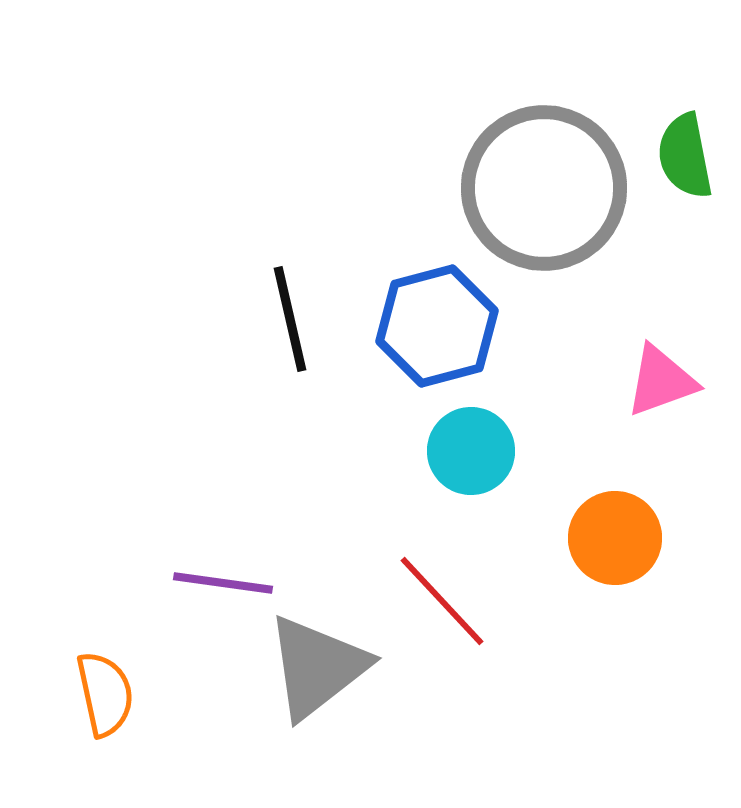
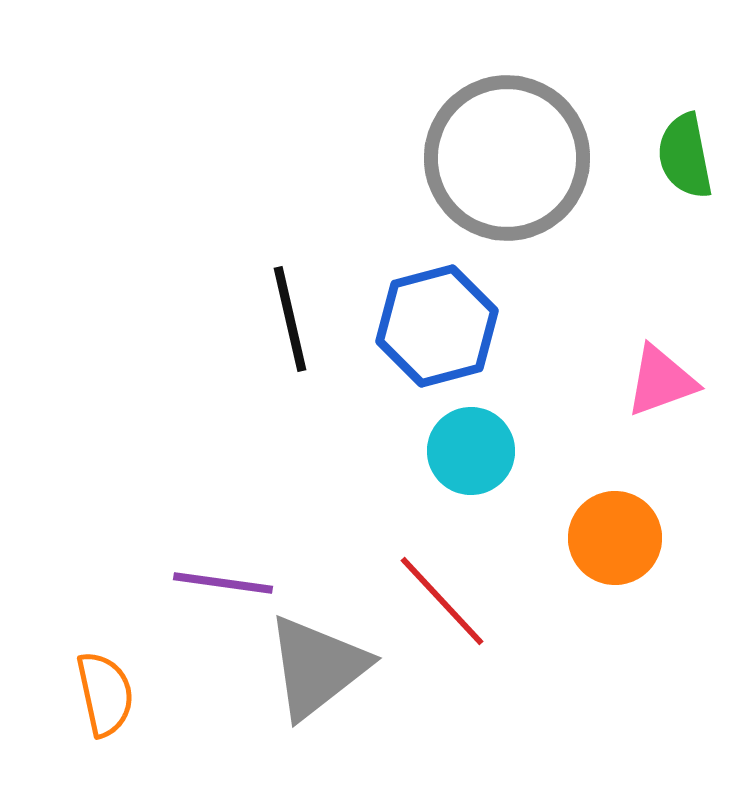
gray circle: moved 37 px left, 30 px up
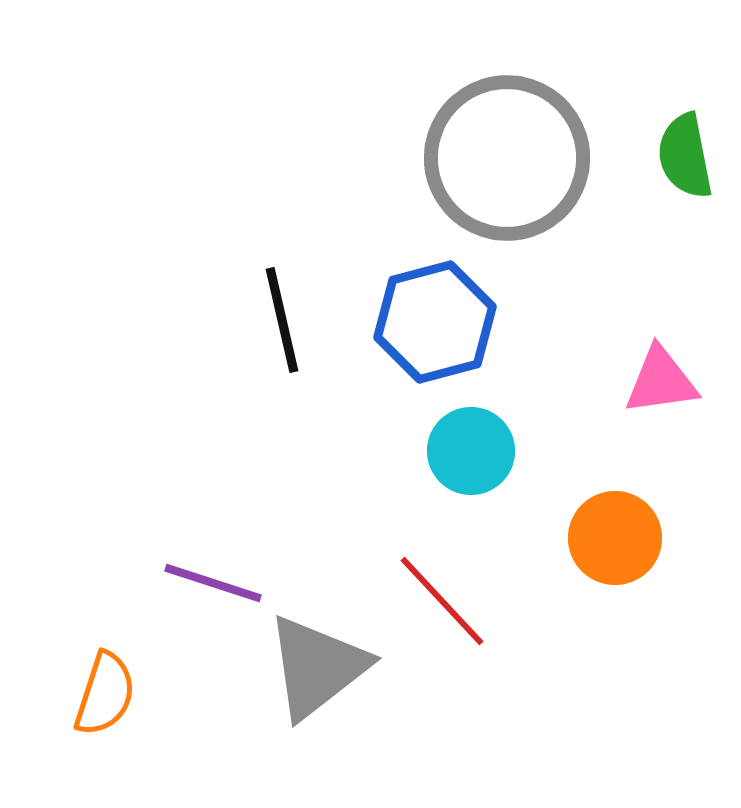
black line: moved 8 px left, 1 px down
blue hexagon: moved 2 px left, 4 px up
pink triangle: rotated 12 degrees clockwise
purple line: moved 10 px left; rotated 10 degrees clockwise
orange semicircle: rotated 30 degrees clockwise
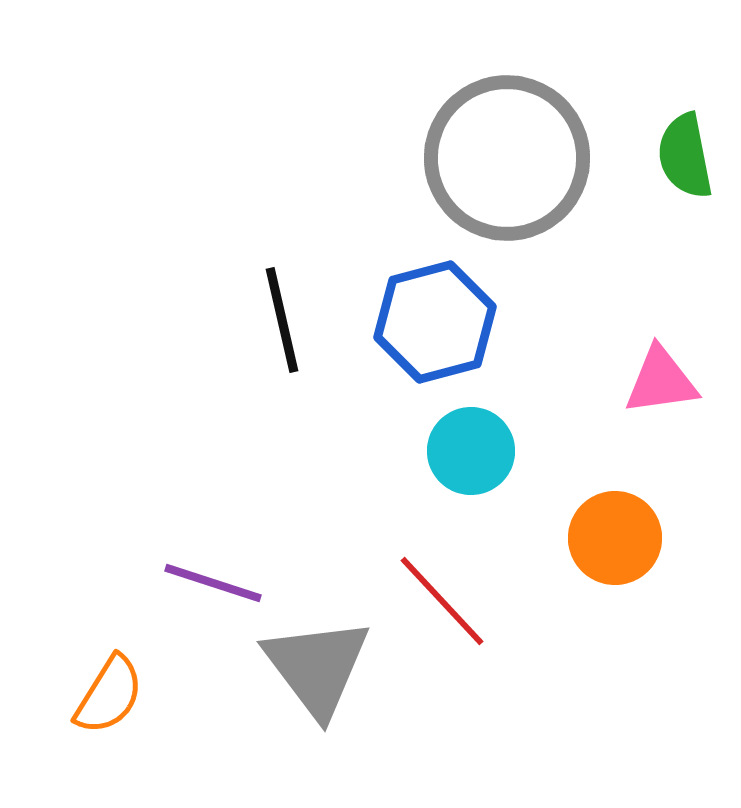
gray triangle: rotated 29 degrees counterclockwise
orange semicircle: moved 4 px right, 1 px down; rotated 14 degrees clockwise
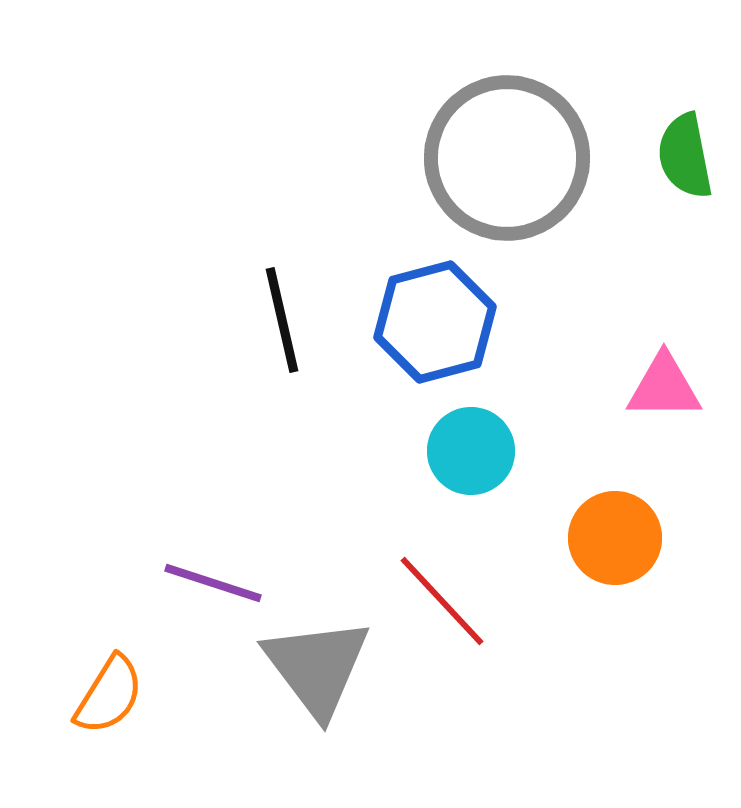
pink triangle: moved 3 px right, 6 px down; rotated 8 degrees clockwise
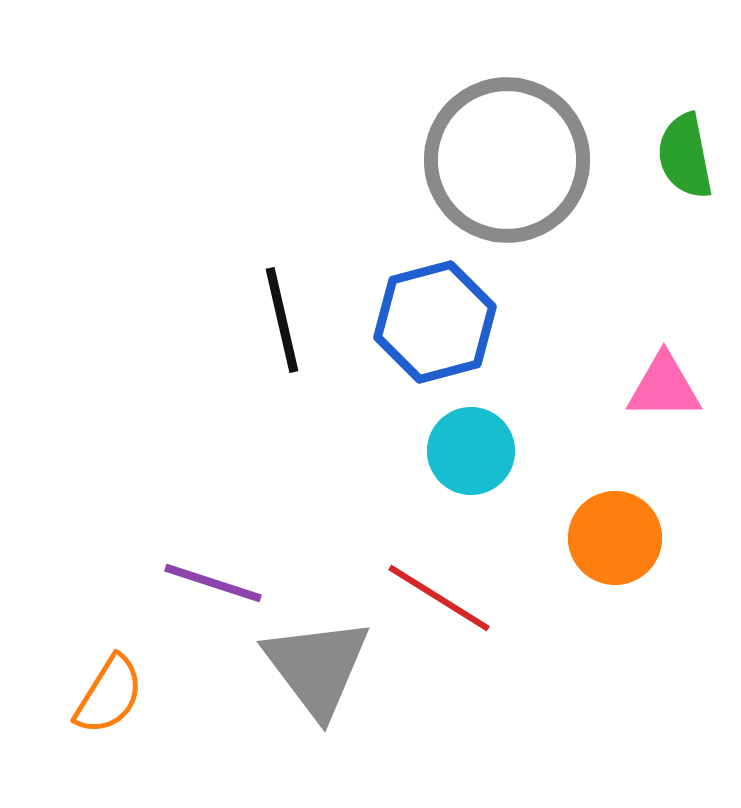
gray circle: moved 2 px down
red line: moved 3 px left, 3 px up; rotated 15 degrees counterclockwise
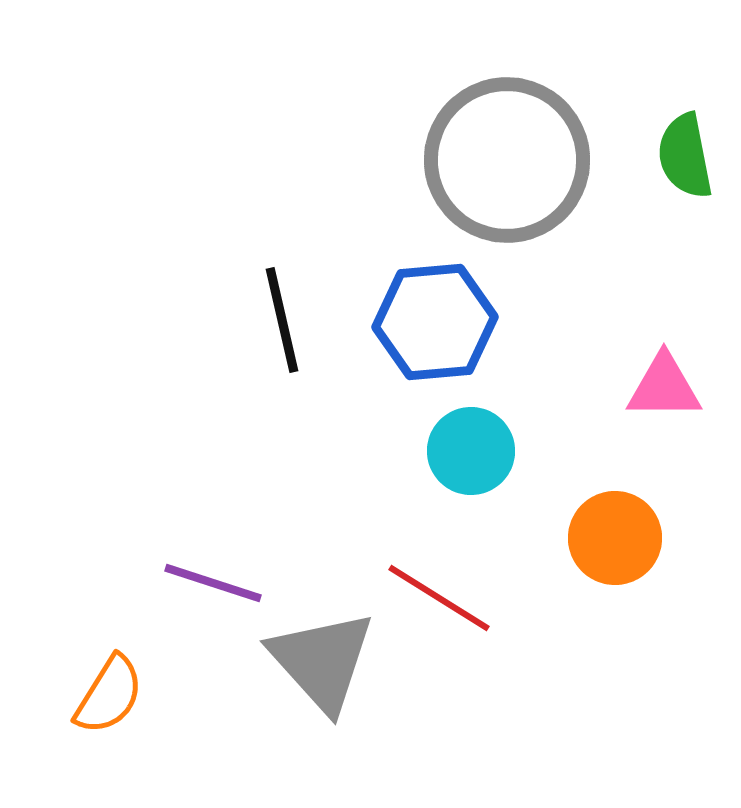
blue hexagon: rotated 10 degrees clockwise
gray triangle: moved 5 px right, 6 px up; rotated 5 degrees counterclockwise
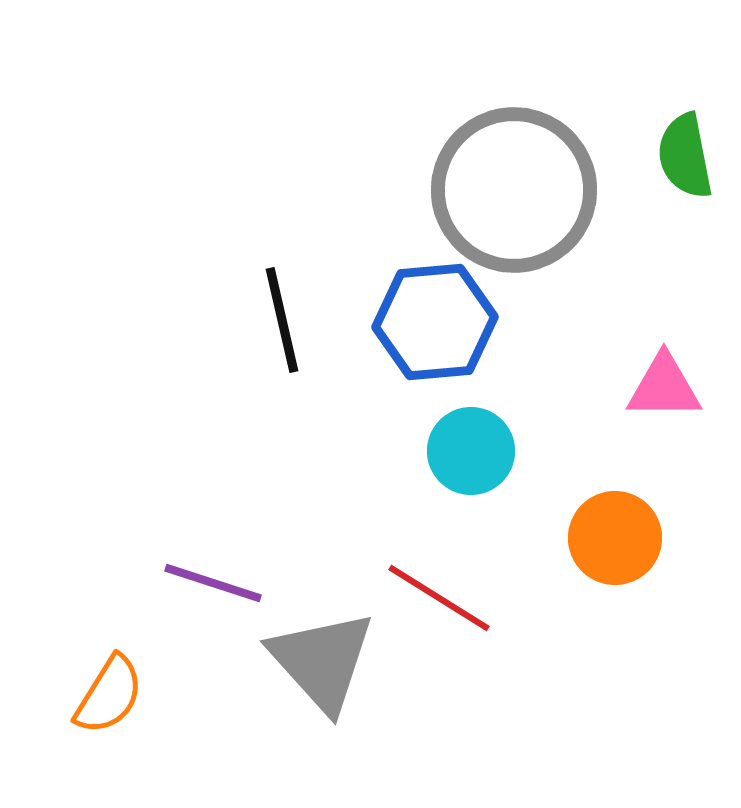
gray circle: moved 7 px right, 30 px down
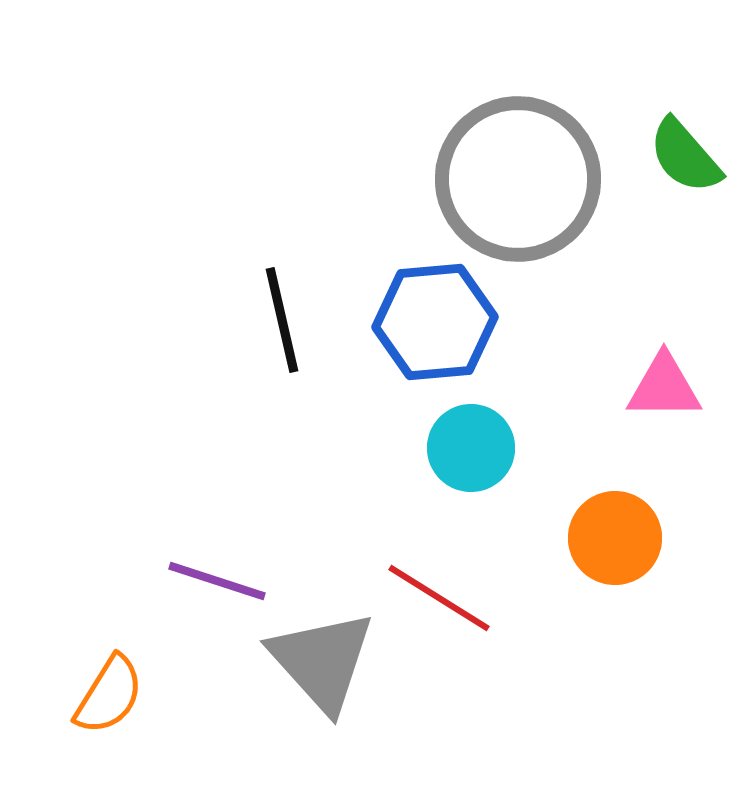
green semicircle: rotated 30 degrees counterclockwise
gray circle: moved 4 px right, 11 px up
cyan circle: moved 3 px up
purple line: moved 4 px right, 2 px up
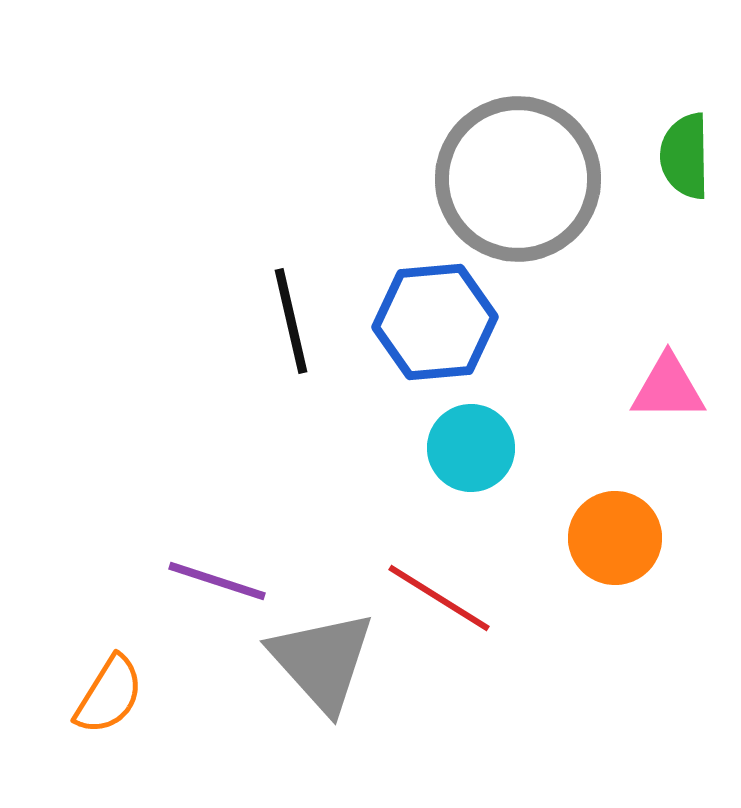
green semicircle: rotated 40 degrees clockwise
black line: moved 9 px right, 1 px down
pink triangle: moved 4 px right, 1 px down
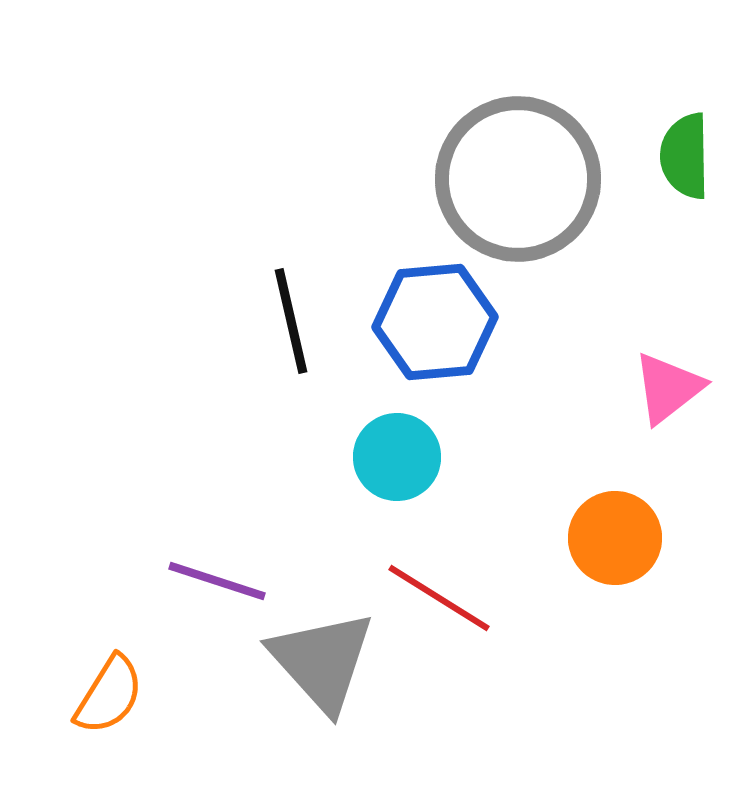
pink triangle: rotated 38 degrees counterclockwise
cyan circle: moved 74 px left, 9 px down
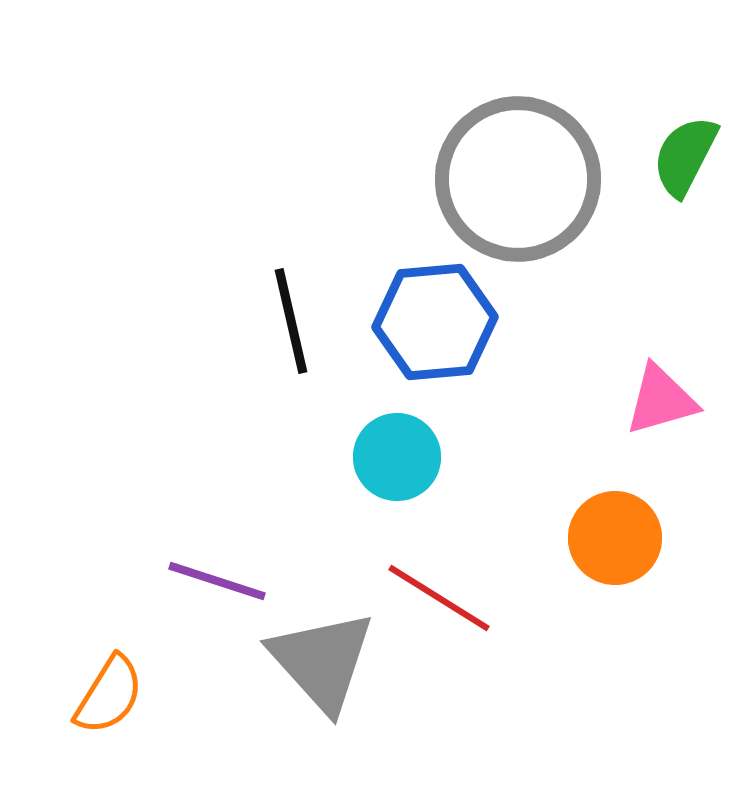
green semicircle: rotated 28 degrees clockwise
pink triangle: moved 7 px left, 12 px down; rotated 22 degrees clockwise
